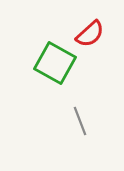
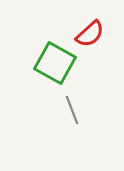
gray line: moved 8 px left, 11 px up
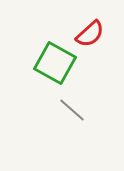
gray line: rotated 28 degrees counterclockwise
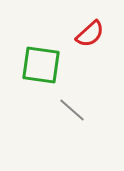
green square: moved 14 px left, 2 px down; rotated 21 degrees counterclockwise
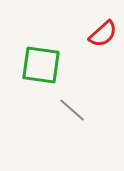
red semicircle: moved 13 px right
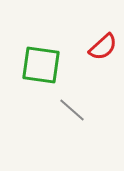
red semicircle: moved 13 px down
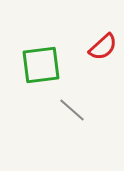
green square: rotated 15 degrees counterclockwise
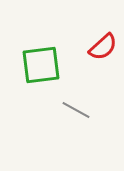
gray line: moved 4 px right; rotated 12 degrees counterclockwise
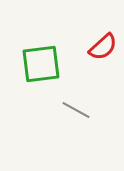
green square: moved 1 px up
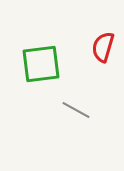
red semicircle: rotated 148 degrees clockwise
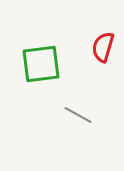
gray line: moved 2 px right, 5 px down
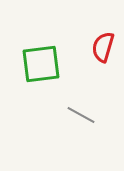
gray line: moved 3 px right
